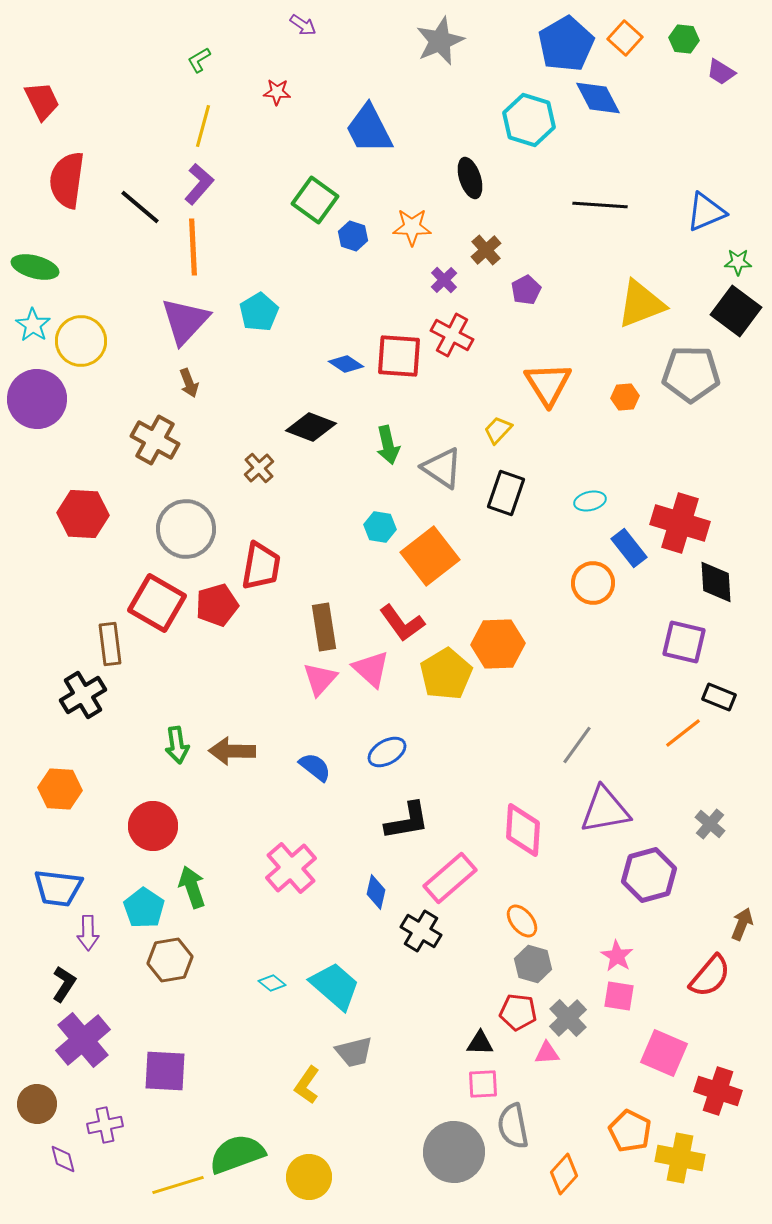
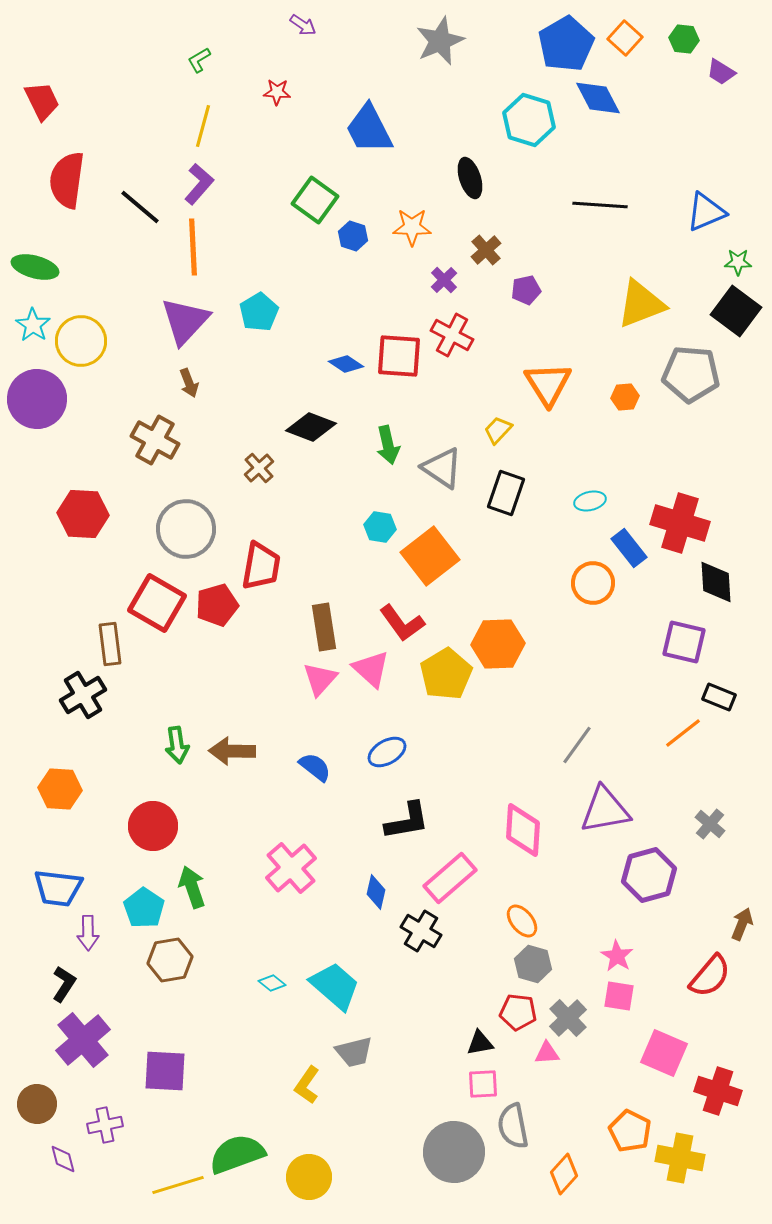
purple pentagon at (526, 290): rotated 16 degrees clockwise
gray pentagon at (691, 374): rotated 4 degrees clockwise
black triangle at (480, 1043): rotated 12 degrees counterclockwise
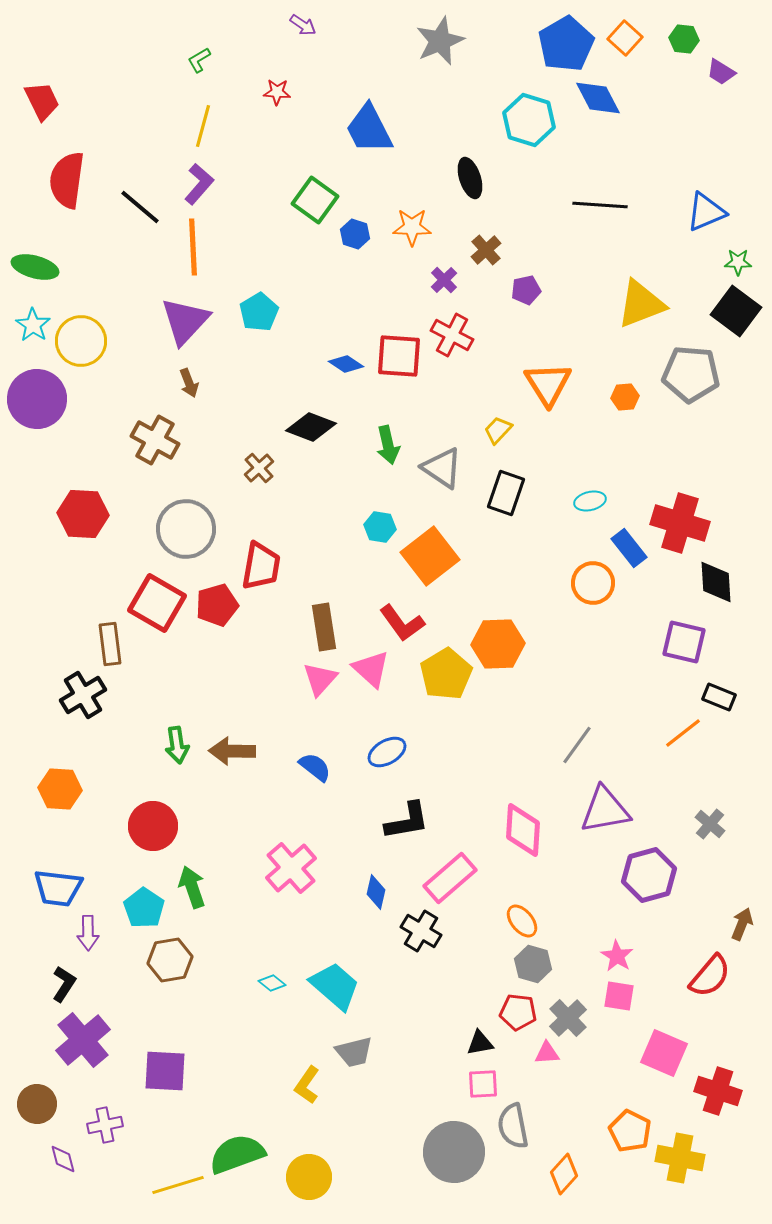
blue hexagon at (353, 236): moved 2 px right, 2 px up
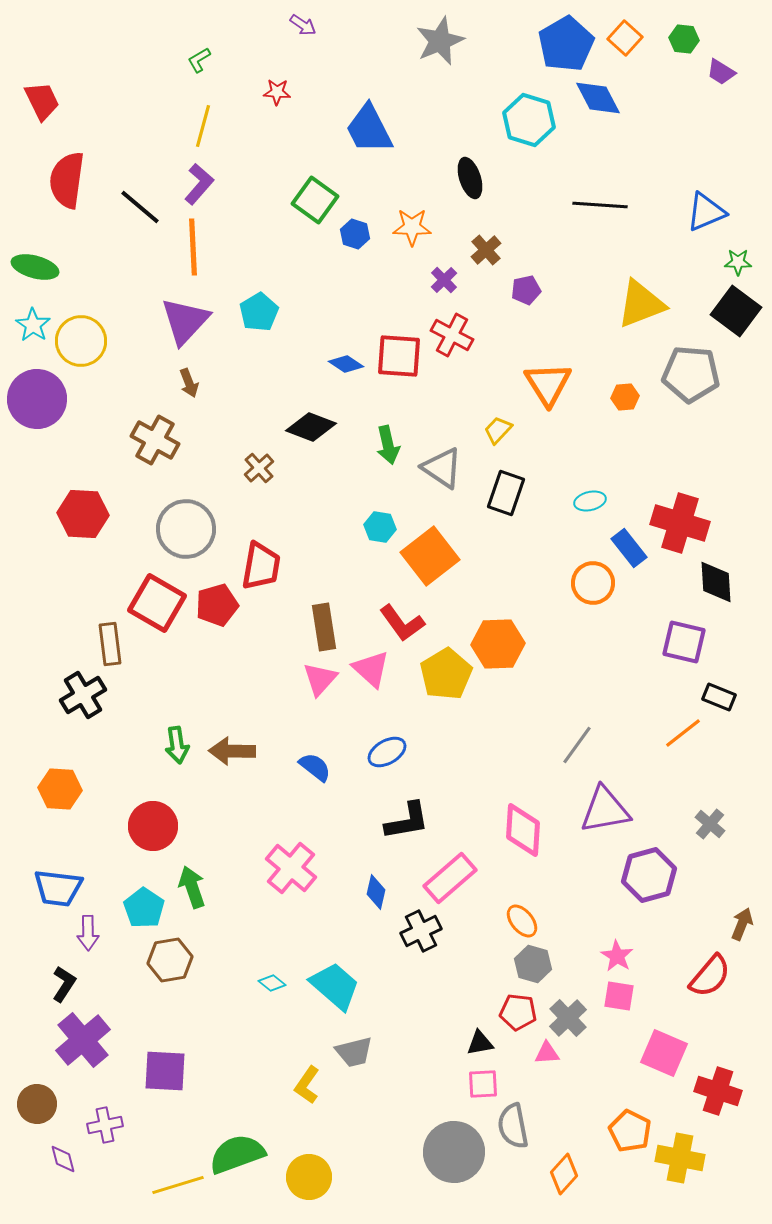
pink cross at (291, 868): rotated 9 degrees counterclockwise
black cross at (421, 931): rotated 33 degrees clockwise
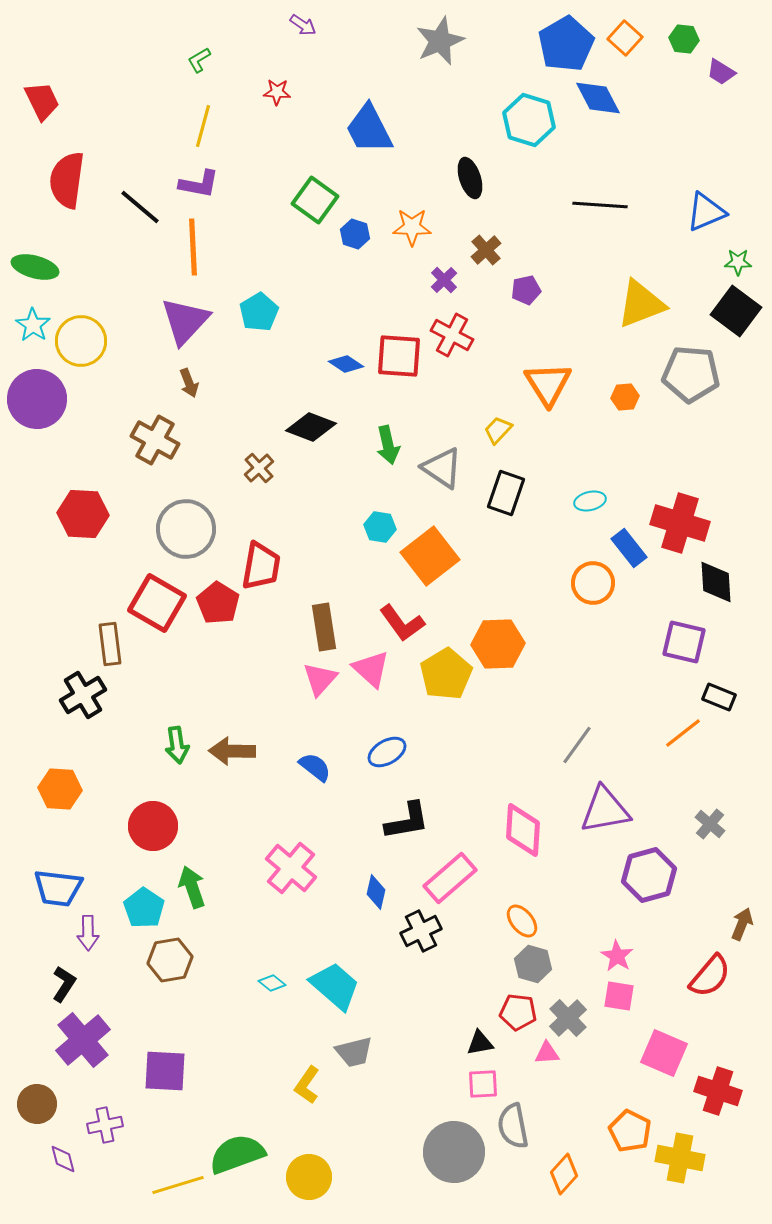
purple L-shape at (199, 184): rotated 60 degrees clockwise
red pentagon at (217, 605): moved 1 px right, 2 px up; rotated 24 degrees counterclockwise
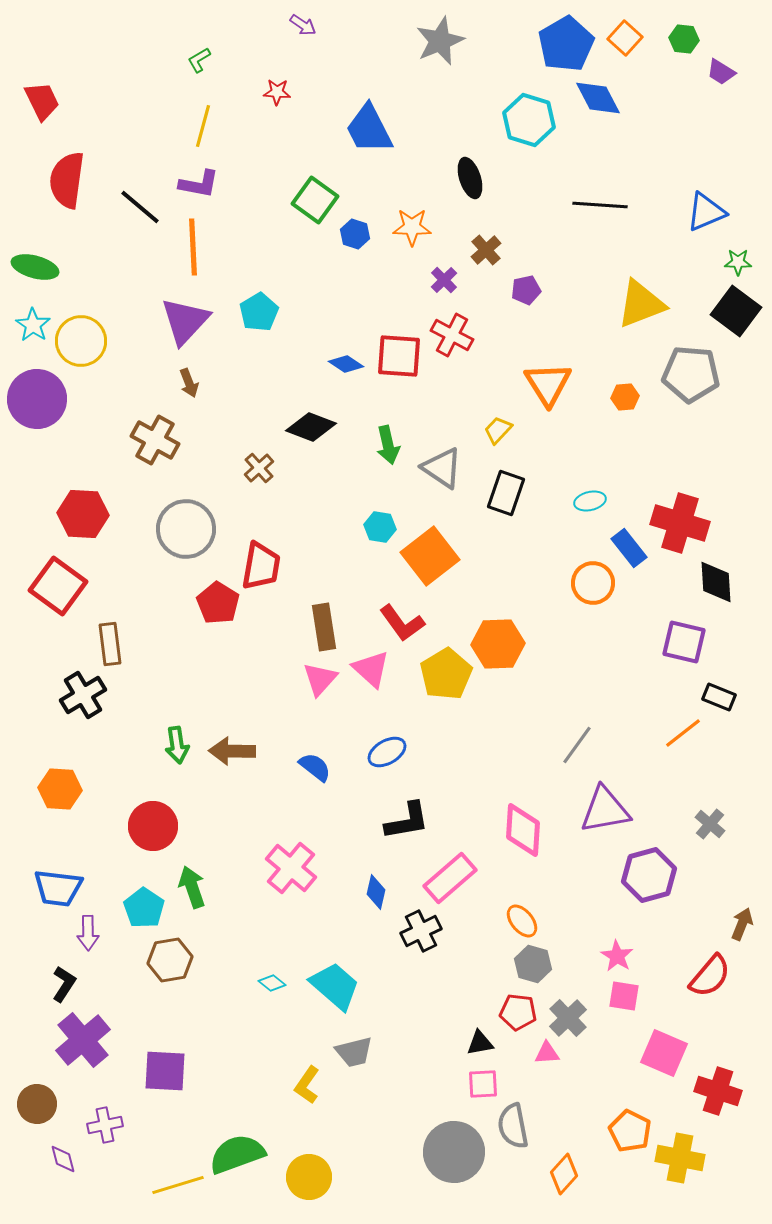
red square at (157, 603): moved 99 px left, 17 px up; rotated 6 degrees clockwise
pink square at (619, 996): moved 5 px right
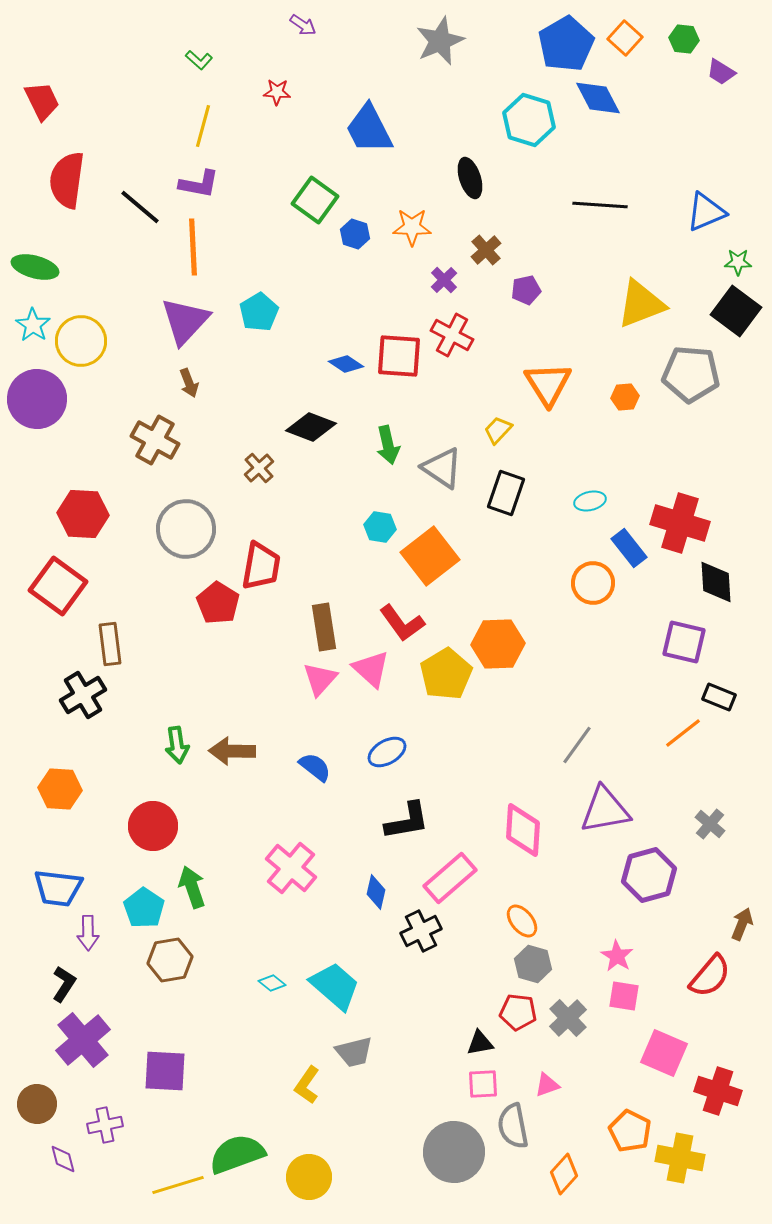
green L-shape at (199, 60): rotated 108 degrees counterclockwise
pink triangle at (547, 1053): moved 32 px down; rotated 16 degrees counterclockwise
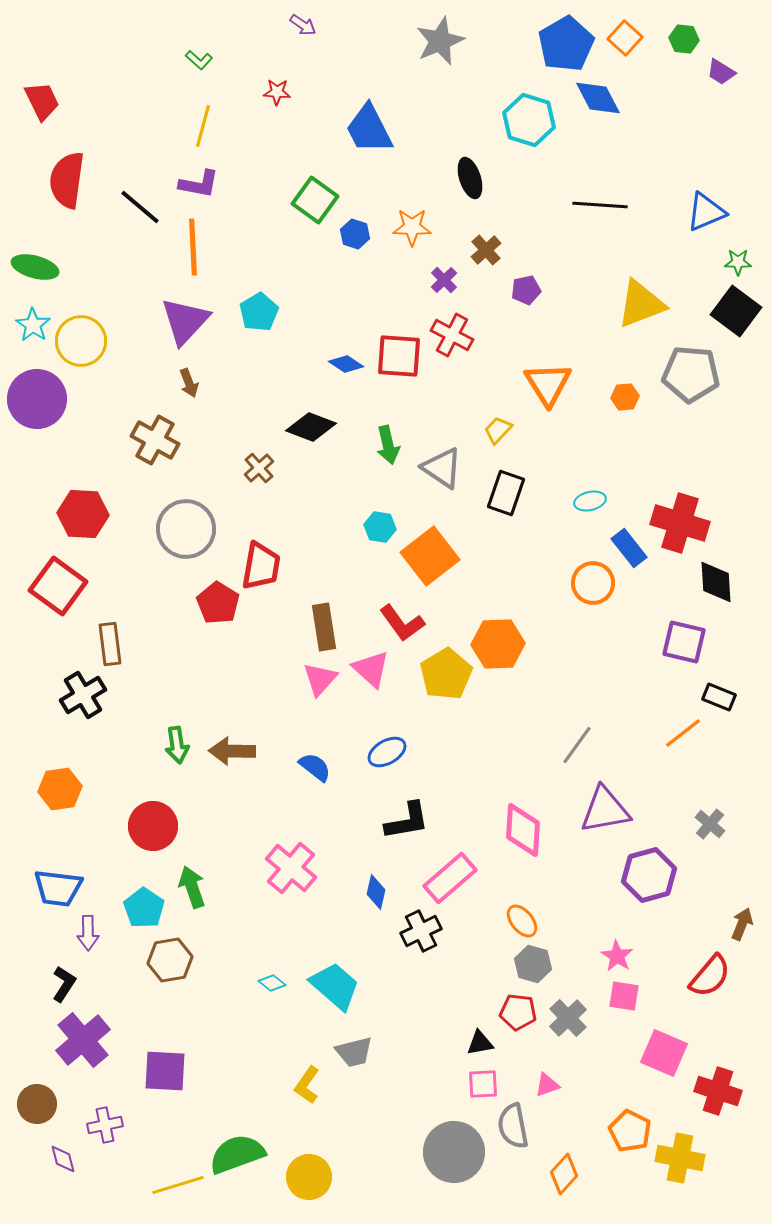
orange hexagon at (60, 789): rotated 12 degrees counterclockwise
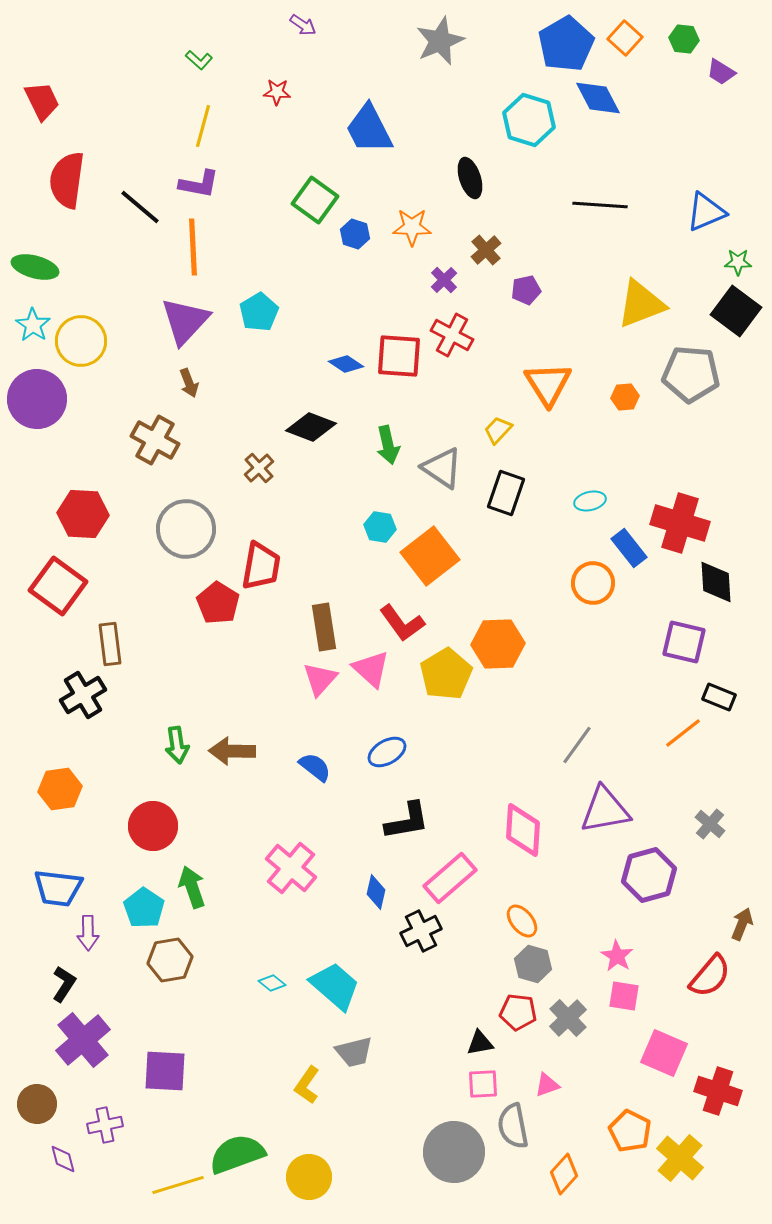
yellow cross at (680, 1158): rotated 30 degrees clockwise
